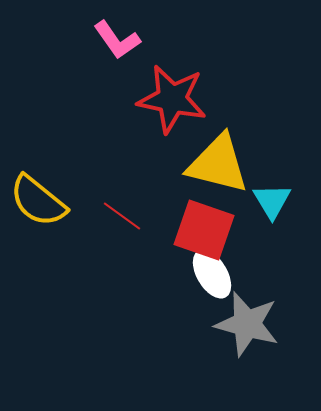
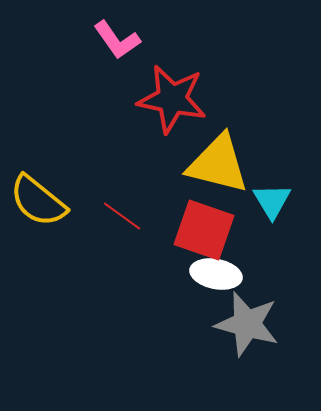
white ellipse: moved 4 px right; rotated 48 degrees counterclockwise
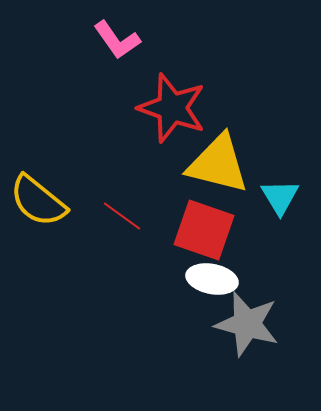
red star: moved 9 px down; rotated 8 degrees clockwise
cyan triangle: moved 8 px right, 4 px up
white ellipse: moved 4 px left, 5 px down
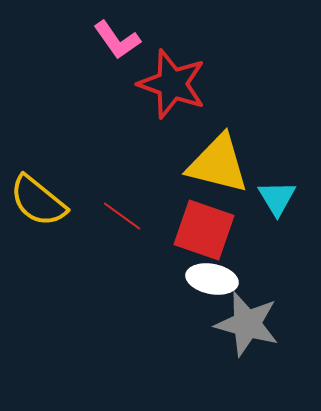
red star: moved 24 px up
cyan triangle: moved 3 px left, 1 px down
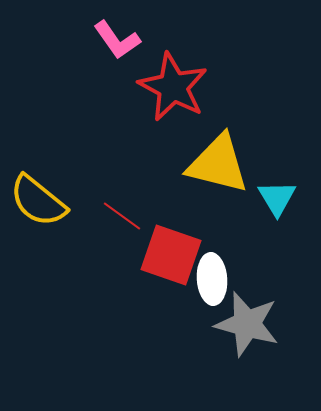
red star: moved 1 px right, 3 px down; rotated 8 degrees clockwise
red square: moved 33 px left, 25 px down
white ellipse: rotated 75 degrees clockwise
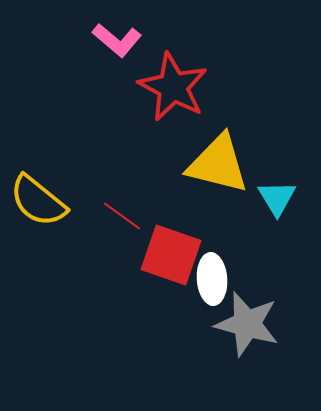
pink L-shape: rotated 15 degrees counterclockwise
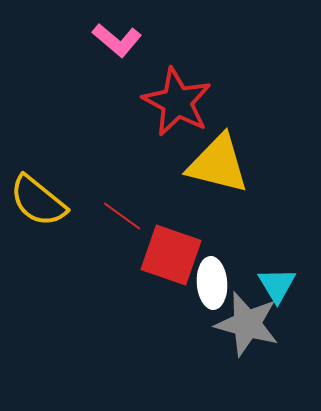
red star: moved 4 px right, 15 px down
cyan triangle: moved 87 px down
white ellipse: moved 4 px down
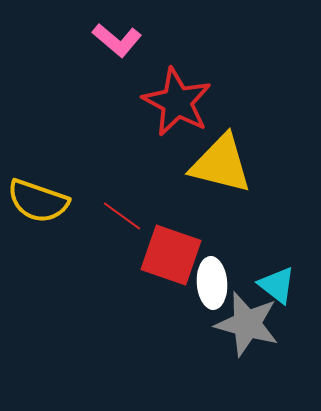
yellow triangle: moved 3 px right
yellow semicircle: rotated 20 degrees counterclockwise
cyan triangle: rotated 21 degrees counterclockwise
